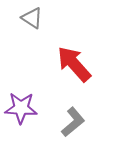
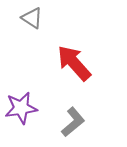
red arrow: moved 1 px up
purple star: rotated 12 degrees counterclockwise
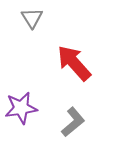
gray triangle: rotated 25 degrees clockwise
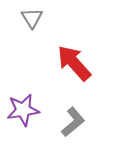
purple star: moved 2 px right, 2 px down
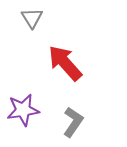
red arrow: moved 9 px left
gray L-shape: rotated 16 degrees counterclockwise
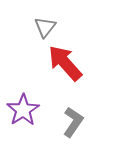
gray triangle: moved 13 px right, 9 px down; rotated 10 degrees clockwise
purple star: rotated 24 degrees counterclockwise
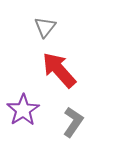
red arrow: moved 6 px left, 7 px down
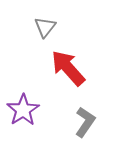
red arrow: moved 9 px right, 2 px up
gray L-shape: moved 12 px right
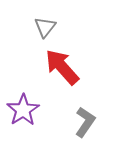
red arrow: moved 6 px left, 1 px up
